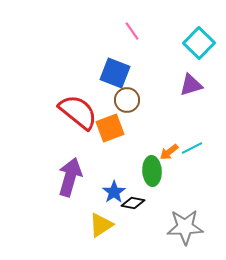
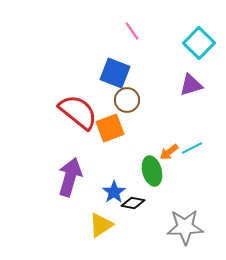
green ellipse: rotated 12 degrees counterclockwise
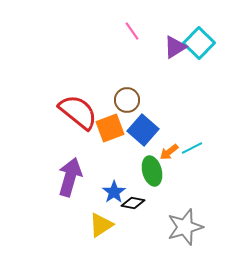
blue square: moved 28 px right, 57 px down; rotated 20 degrees clockwise
purple triangle: moved 16 px left, 38 px up; rotated 15 degrees counterclockwise
gray star: rotated 15 degrees counterclockwise
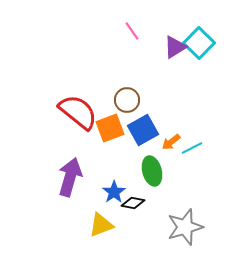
blue square: rotated 20 degrees clockwise
orange arrow: moved 2 px right, 10 px up
yellow triangle: rotated 12 degrees clockwise
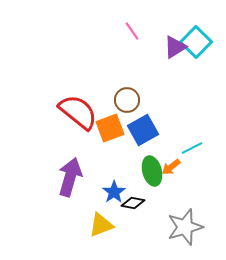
cyan square: moved 3 px left, 1 px up
orange arrow: moved 25 px down
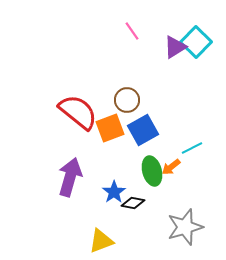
yellow triangle: moved 16 px down
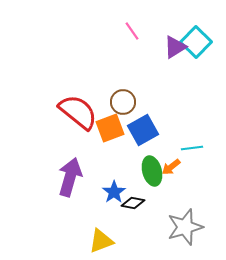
brown circle: moved 4 px left, 2 px down
cyan line: rotated 20 degrees clockwise
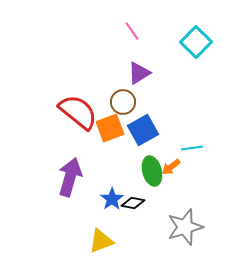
purple triangle: moved 36 px left, 26 px down
blue star: moved 2 px left, 7 px down
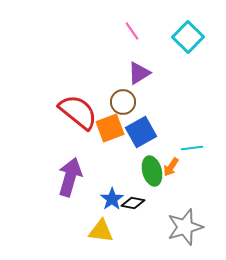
cyan square: moved 8 px left, 5 px up
blue square: moved 2 px left, 2 px down
orange arrow: rotated 18 degrees counterclockwise
yellow triangle: moved 10 px up; rotated 28 degrees clockwise
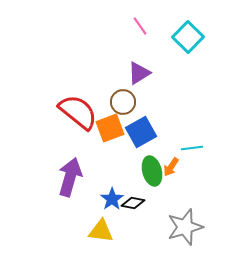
pink line: moved 8 px right, 5 px up
